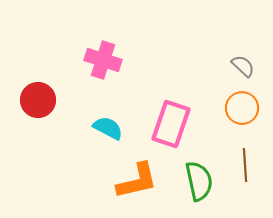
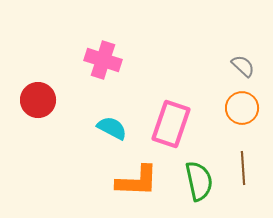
cyan semicircle: moved 4 px right
brown line: moved 2 px left, 3 px down
orange L-shape: rotated 15 degrees clockwise
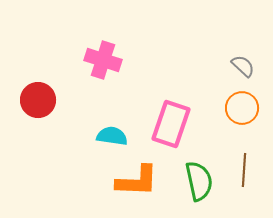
cyan semicircle: moved 8 px down; rotated 20 degrees counterclockwise
brown line: moved 1 px right, 2 px down; rotated 8 degrees clockwise
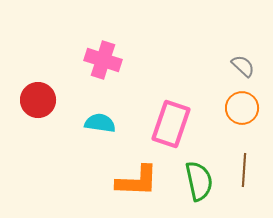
cyan semicircle: moved 12 px left, 13 px up
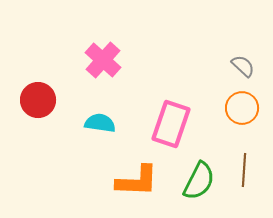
pink cross: rotated 24 degrees clockwise
green semicircle: rotated 39 degrees clockwise
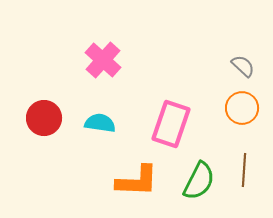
red circle: moved 6 px right, 18 px down
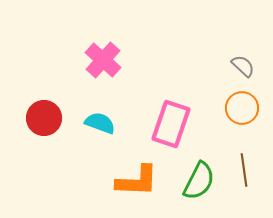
cyan semicircle: rotated 12 degrees clockwise
brown line: rotated 12 degrees counterclockwise
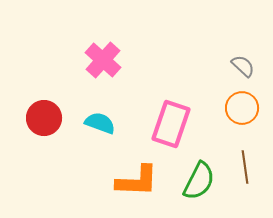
brown line: moved 1 px right, 3 px up
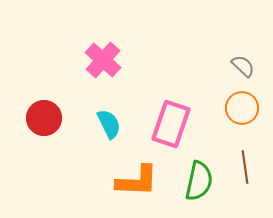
cyan semicircle: moved 9 px right, 1 px down; rotated 44 degrees clockwise
green semicircle: rotated 15 degrees counterclockwise
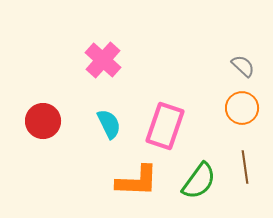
red circle: moved 1 px left, 3 px down
pink rectangle: moved 6 px left, 2 px down
green semicircle: rotated 24 degrees clockwise
